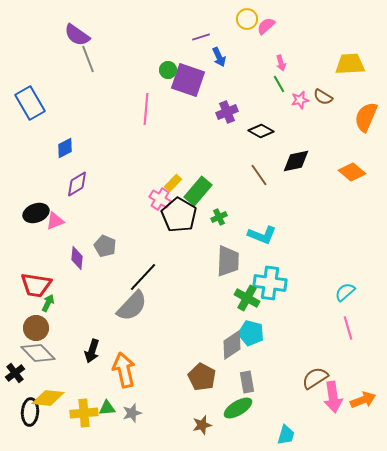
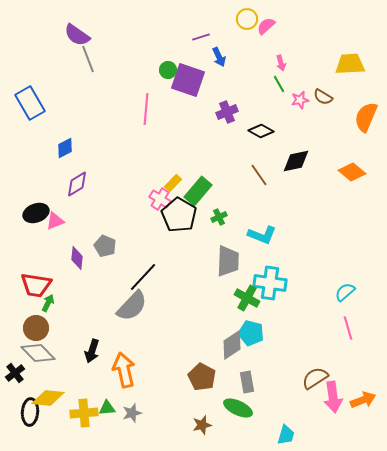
green ellipse at (238, 408): rotated 56 degrees clockwise
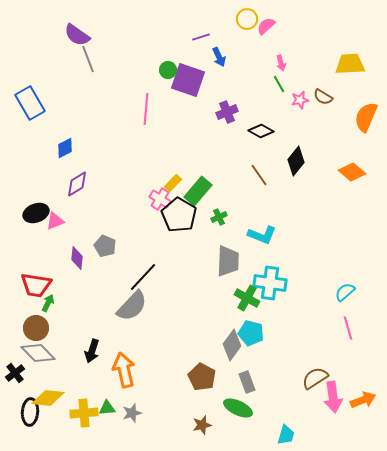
black diamond at (296, 161): rotated 40 degrees counterclockwise
gray diamond at (232, 345): rotated 20 degrees counterclockwise
gray rectangle at (247, 382): rotated 10 degrees counterclockwise
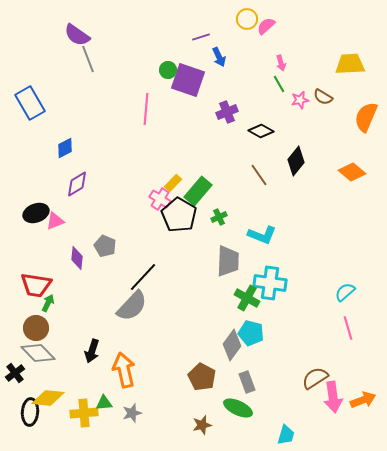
green triangle at (107, 408): moved 3 px left, 5 px up
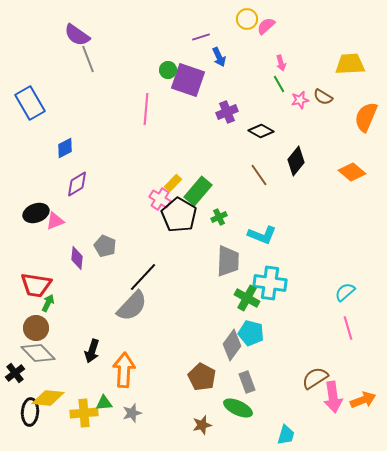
orange arrow at (124, 370): rotated 16 degrees clockwise
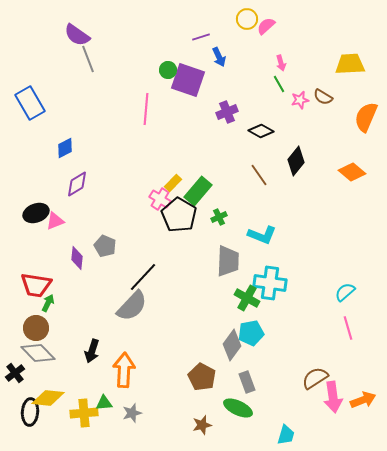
cyan pentagon at (251, 333): rotated 25 degrees counterclockwise
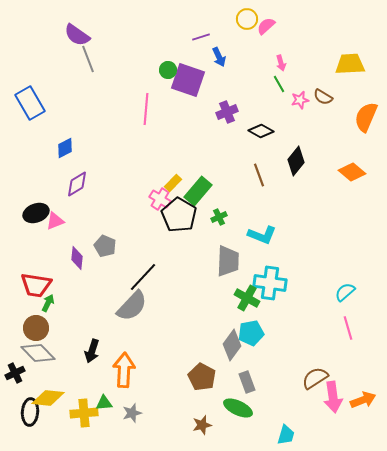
brown line at (259, 175): rotated 15 degrees clockwise
black cross at (15, 373): rotated 12 degrees clockwise
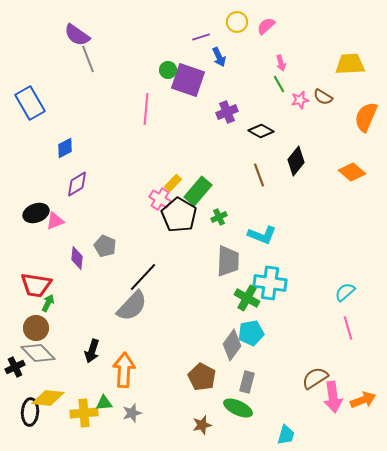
yellow circle at (247, 19): moved 10 px left, 3 px down
black cross at (15, 373): moved 6 px up
gray rectangle at (247, 382): rotated 35 degrees clockwise
